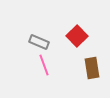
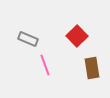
gray rectangle: moved 11 px left, 3 px up
pink line: moved 1 px right
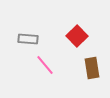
gray rectangle: rotated 18 degrees counterclockwise
pink line: rotated 20 degrees counterclockwise
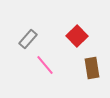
gray rectangle: rotated 54 degrees counterclockwise
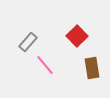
gray rectangle: moved 3 px down
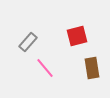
red square: rotated 30 degrees clockwise
pink line: moved 3 px down
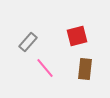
brown rectangle: moved 7 px left, 1 px down; rotated 15 degrees clockwise
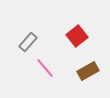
red square: rotated 25 degrees counterclockwise
brown rectangle: moved 3 px right, 2 px down; rotated 55 degrees clockwise
